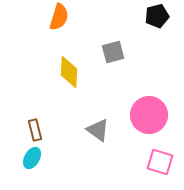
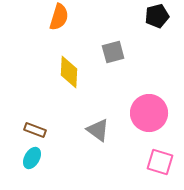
pink circle: moved 2 px up
brown rectangle: rotated 55 degrees counterclockwise
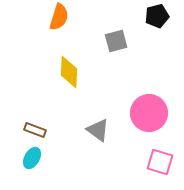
gray square: moved 3 px right, 11 px up
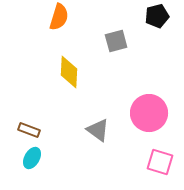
brown rectangle: moved 6 px left
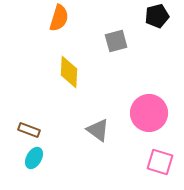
orange semicircle: moved 1 px down
cyan ellipse: moved 2 px right
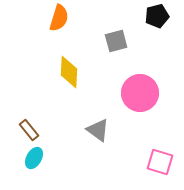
pink circle: moved 9 px left, 20 px up
brown rectangle: rotated 30 degrees clockwise
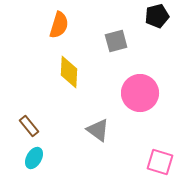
orange semicircle: moved 7 px down
brown rectangle: moved 4 px up
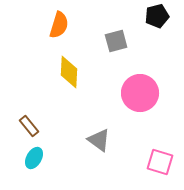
gray triangle: moved 1 px right, 10 px down
